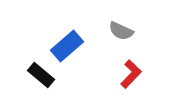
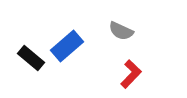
black rectangle: moved 10 px left, 17 px up
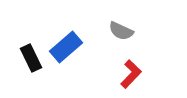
blue rectangle: moved 1 px left, 1 px down
black rectangle: rotated 24 degrees clockwise
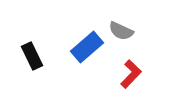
blue rectangle: moved 21 px right
black rectangle: moved 1 px right, 2 px up
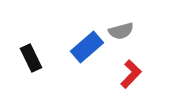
gray semicircle: rotated 40 degrees counterclockwise
black rectangle: moved 1 px left, 2 px down
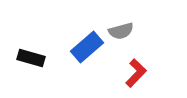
black rectangle: rotated 48 degrees counterclockwise
red L-shape: moved 5 px right, 1 px up
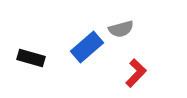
gray semicircle: moved 2 px up
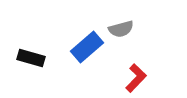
red L-shape: moved 5 px down
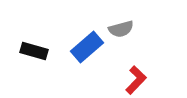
black rectangle: moved 3 px right, 7 px up
red L-shape: moved 2 px down
